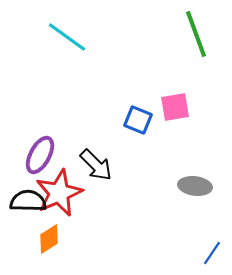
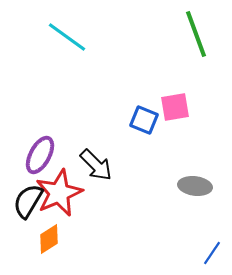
blue square: moved 6 px right
black semicircle: rotated 60 degrees counterclockwise
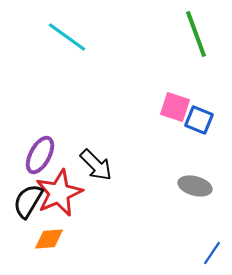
pink square: rotated 28 degrees clockwise
blue square: moved 55 px right
gray ellipse: rotated 8 degrees clockwise
orange diamond: rotated 28 degrees clockwise
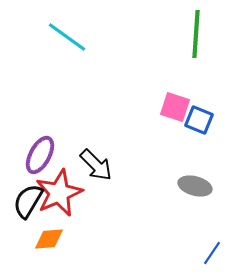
green line: rotated 24 degrees clockwise
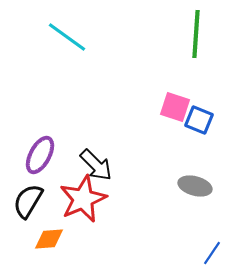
red star: moved 24 px right, 6 px down
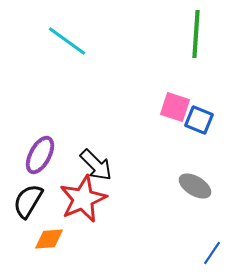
cyan line: moved 4 px down
gray ellipse: rotated 16 degrees clockwise
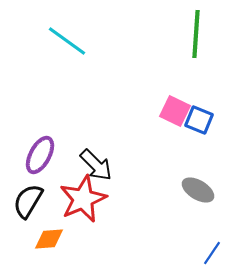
pink square: moved 4 px down; rotated 8 degrees clockwise
gray ellipse: moved 3 px right, 4 px down
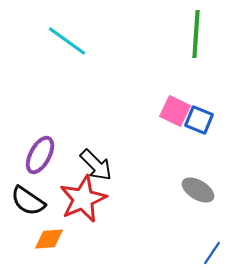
black semicircle: rotated 87 degrees counterclockwise
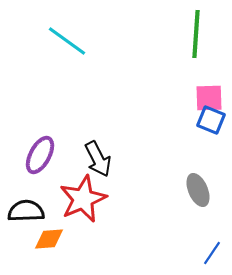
pink square: moved 34 px right, 13 px up; rotated 28 degrees counterclockwise
blue square: moved 12 px right
black arrow: moved 2 px right, 6 px up; rotated 18 degrees clockwise
gray ellipse: rotated 36 degrees clockwise
black semicircle: moved 2 px left, 10 px down; rotated 144 degrees clockwise
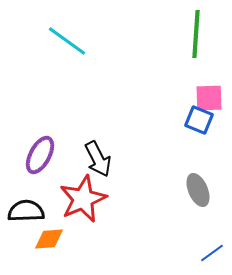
blue square: moved 12 px left
blue line: rotated 20 degrees clockwise
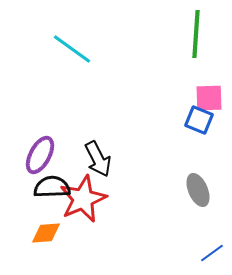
cyan line: moved 5 px right, 8 px down
black semicircle: moved 26 px right, 24 px up
orange diamond: moved 3 px left, 6 px up
